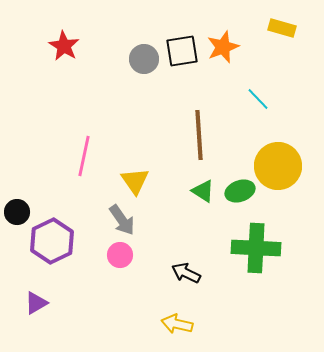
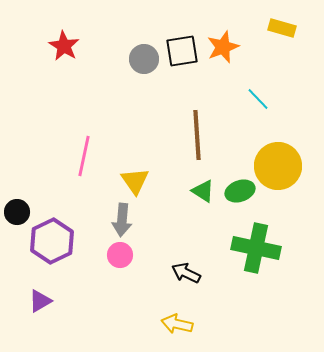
brown line: moved 2 px left
gray arrow: rotated 40 degrees clockwise
green cross: rotated 9 degrees clockwise
purple triangle: moved 4 px right, 2 px up
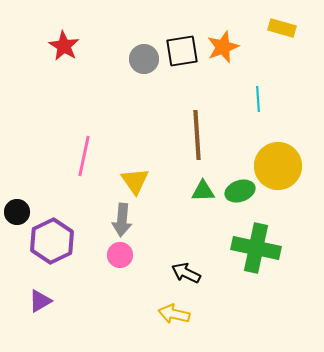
cyan line: rotated 40 degrees clockwise
green triangle: rotated 35 degrees counterclockwise
yellow arrow: moved 3 px left, 10 px up
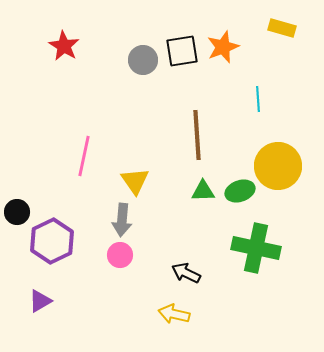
gray circle: moved 1 px left, 1 px down
